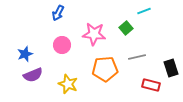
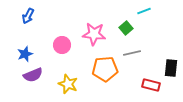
blue arrow: moved 30 px left, 3 px down
gray line: moved 5 px left, 4 px up
black rectangle: rotated 24 degrees clockwise
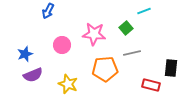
blue arrow: moved 20 px right, 5 px up
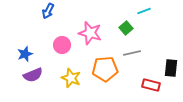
pink star: moved 4 px left, 1 px up; rotated 10 degrees clockwise
yellow star: moved 3 px right, 6 px up
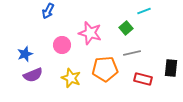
red rectangle: moved 8 px left, 6 px up
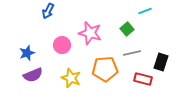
cyan line: moved 1 px right
green square: moved 1 px right, 1 px down
blue star: moved 2 px right, 1 px up
black rectangle: moved 10 px left, 6 px up; rotated 12 degrees clockwise
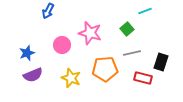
red rectangle: moved 1 px up
